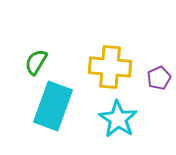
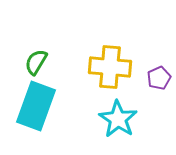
cyan rectangle: moved 17 px left
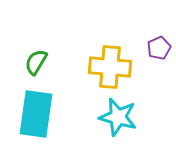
purple pentagon: moved 30 px up
cyan rectangle: moved 8 px down; rotated 12 degrees counterclockwise
cyan star: moved 2 px up; rotated 18 degrees counterclockwise
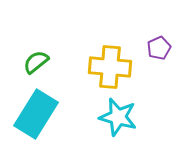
green semicircle: rotated 20 degrees clockwise
cyan rectangle: rotated 24 degrees clockwise
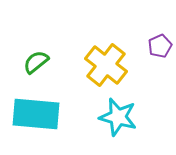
purple pentagon: moved 1 px right, 2 px up
yellow cross: moved 4 px left, 2 px up; rotated 33 degrees clockwise
cyan rectangle: rotated 63 degrees clockwise
